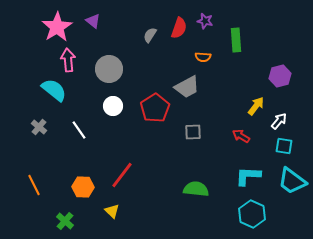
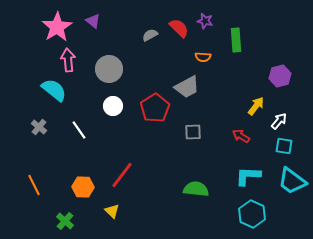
red semicircle: rotated 65 degrees counterclockwise
gray semicircle: rotated 28 degrees clockwise
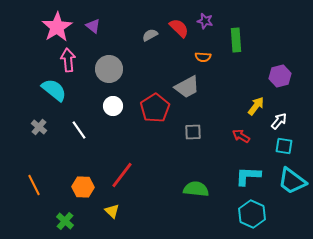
purple triangle: moved 5 px down
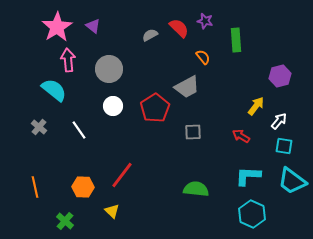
orange semicircle: rotated 133 degrees counterclockwise
orange line: moved 1 px right, 2 px down; rotated 15 degrees clockwise
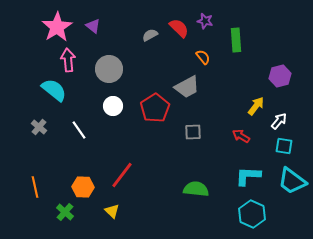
green cross: moved 9 px up
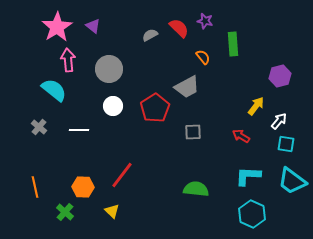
green rectangle: moved 3 px left, 4 px down
white line: rotated 54 degrees counterclockwise
cyan square: moved 2 px right, 2 px up
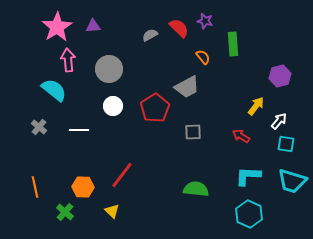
purple triangle: rotated 42 degrees counterclockwise
cyan trapezoid: rotated 20 degrees counterclockwise
cyan hexagon: moved 3 px left
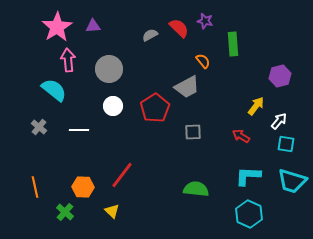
orange semicircle: moved 4 px down
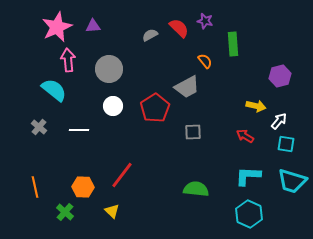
pink star: rotated 8 degrees clockwise
orange semicircle: moved 2 px right
yellow arrow: rotated 66 degrees clockwise
red arrow: moved 4 px right
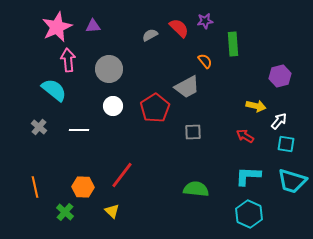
purple star: rotated 21 degrees counterclockwise
